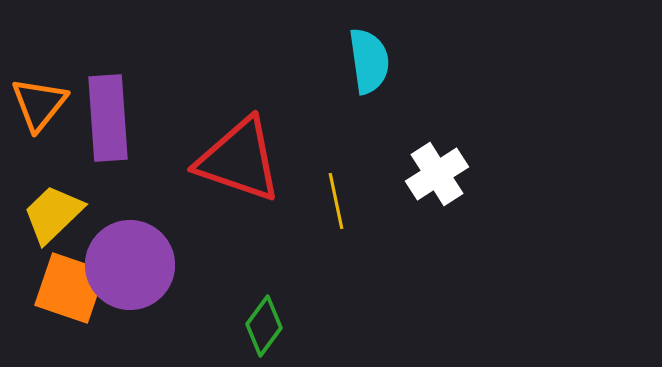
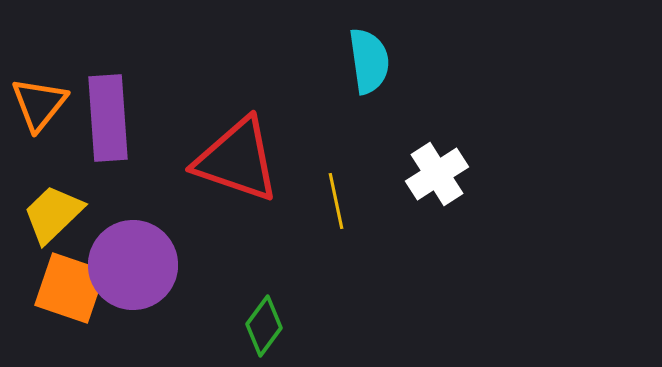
red triangle: moved 2 px left
purple circle: moved 3 px right
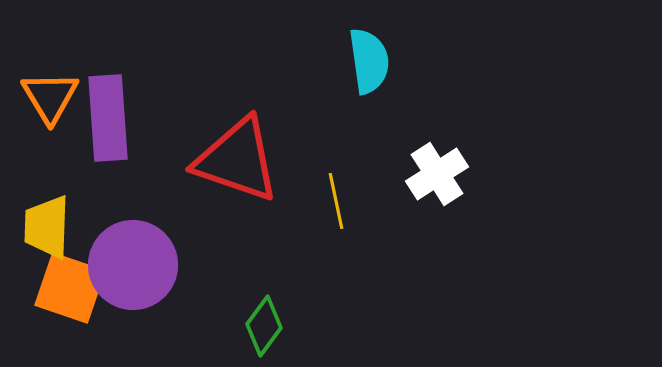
orange triangle: moved 11 px right, 7 px up; rotated 10 degrees counterclockwise
yellow trapezoid: moved 6 px left, 13 px down; rotated 44 degrees counterclockwise
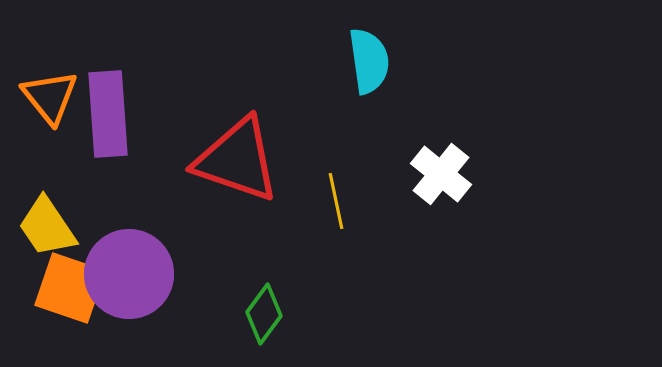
orange triangle: rotated 8 degrees counterclockwise
purple rectangle: moved 4 px up
white cross: moved 4 px right; rotated 18 degrees counterclockwise
yellow trapezoid: rotated 36 degrees counterclockwise
purple circle: moved 4 px left, 9 px down
green diamond: moved 12 px up
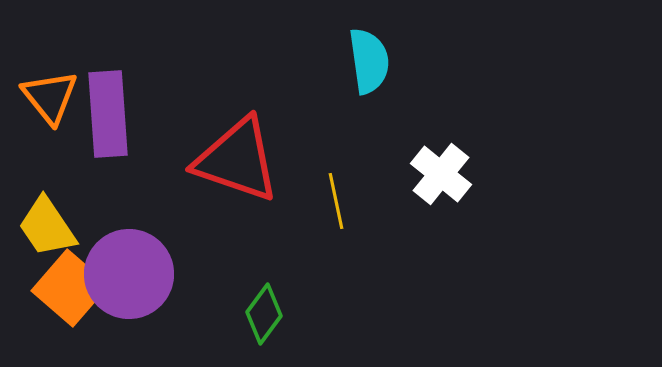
orange square: rotated 22 degrees clockwise
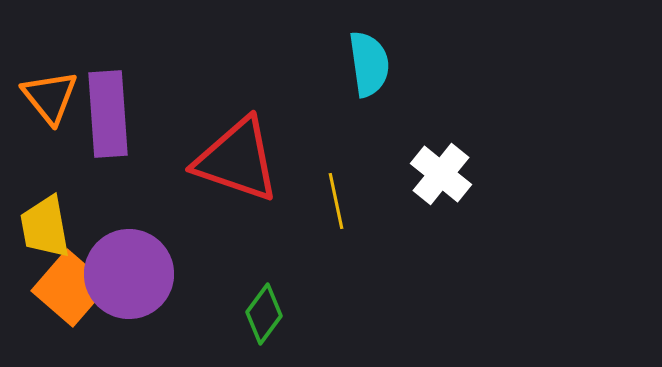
cyan semicircle: moved 3 px down
yellow trapezoid: moved 2 px left; rotated 24 degrees clockwise
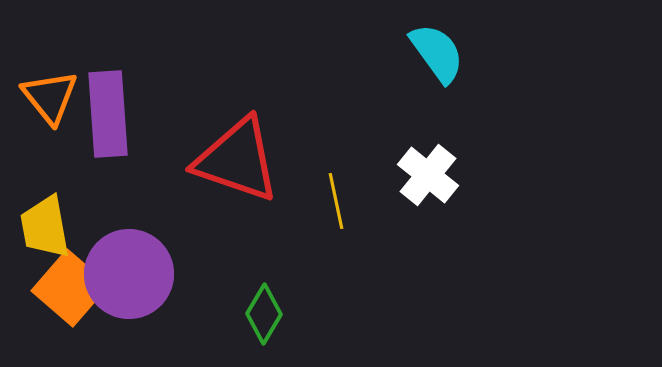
cyan semicircle: moved 68 px right, 11 px up; rotated 28 degrees counterclockwise
white cross: moved 13 px left, 1 px down
green diamond: rotated 6 degrees counterclockwise
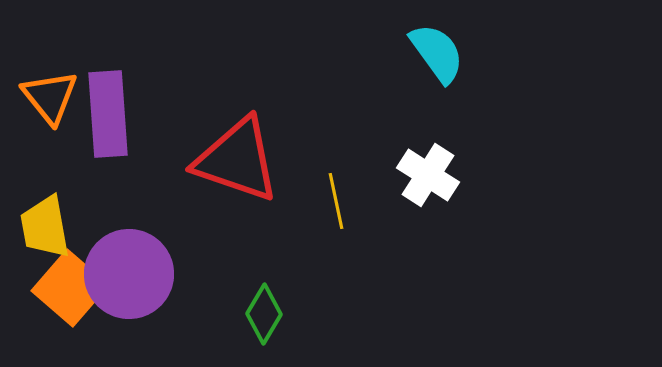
white cross: rotated 6 degrees counterclockwise
